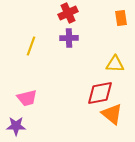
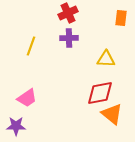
orange rectangle: rotated 14 degrees clockwise
yellow triangle: moved 9 px left, 5 px up
pink trapezoid: rotated 20 degrees counterclockwise
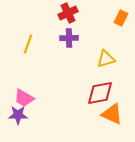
orange rectangle: rotated 21 degrees clockwise
yellow line: moved 3 px left, 2 px up
yellow triangle: rotated 18 degrees counterclockwise
pink trapezoid: moved 3 px left; rotated 65 degrees clockwise
orange triangle: rotated 15 degrees counterclockwise
purple star: moved 2 px right, 11 px up
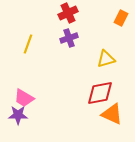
purple cross: rotated 18 degrees counterclockwise
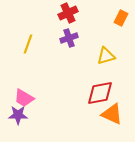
yellow triangle: moved 3 px up
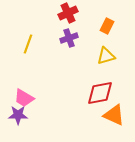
orange rectangle: moved 14 px left, 8 px down
orange triangle: moved 2 px right, 1 px down
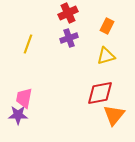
pink trapezoid: rotated 70 degrees clockwise
orange triangle: rotated 45 degrees clockwise
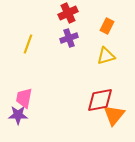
red diamond: moved 7 px down
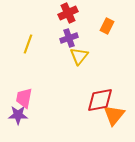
yellow triangle: moved 27 px left; rotated 36 degrees counterclockwise
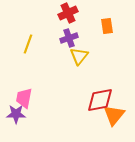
orange rectangle: rotated 35 degrees counterclockwise
purple star: moved 2 px left, 1 px up
